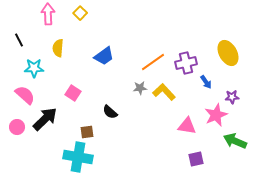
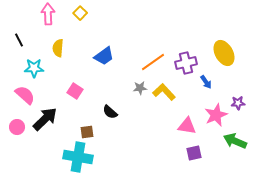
yellow ellipse: moved 4 px left
pink square: moved 2 px right, 2 px up
purple star: moved 6 px right, 6 px down
purple square: moved 2 px left, 6 px up
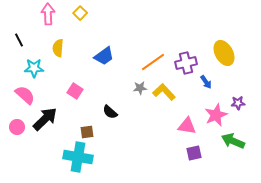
green arrow: moved 2 px left
